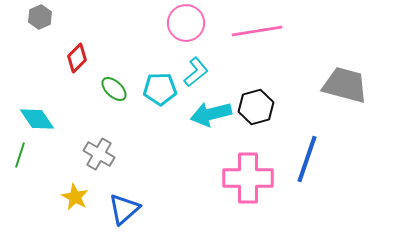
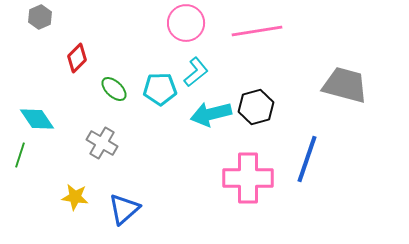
gray cross: moved 3 px right, 11 px up
yellow star: rotated 20 degrees counterclockwise
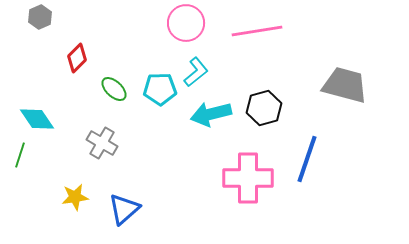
black hexagon: moved 8 px right, 1 px down
yellow star: rotated 16 degrees counterclockwise
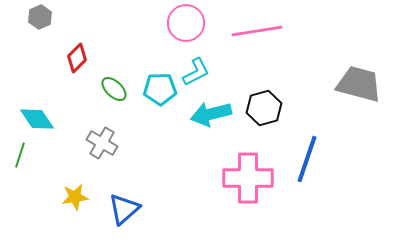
cyan L-shape: rotated 12 degrees clockwise
gray trapezoid: moved 14 px right, 1 px up
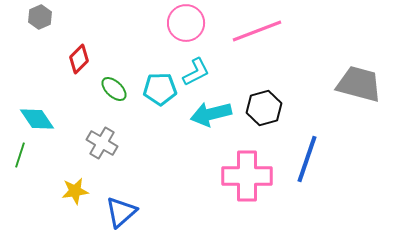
pink line: rotated 12 degrees counterclockwise
red diamond: moved 2 px right, 1 px down
pink cross: moved 1 px left, 2 px up
yellow star: moved 6 px up
blue triangle: moved 3 px left, 3 px down
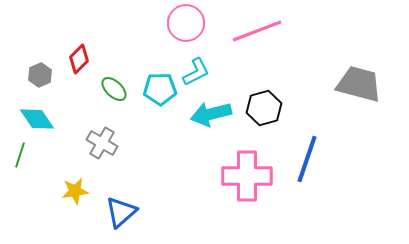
gray hexagon: moved 58 px down
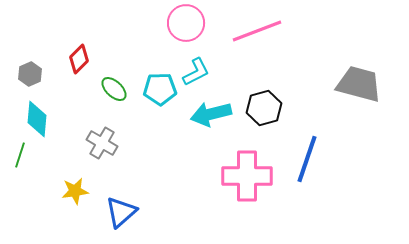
gray hexagon: moved 10 px left, 1 px up
cyan diamond: rotated 39 degrees clockwise
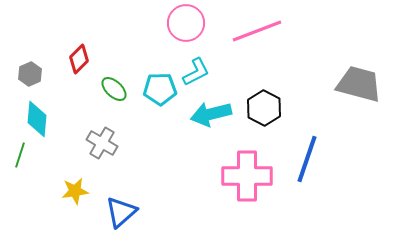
black hexagon: rotated 16 degrees counterclockwise
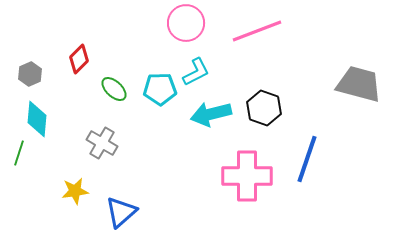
black hexagon: rotated 8 degrees counterclockwise
green line: moved 1 px left, 2 px up
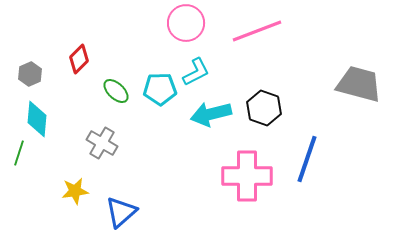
green ellipse: moved 2 px right, 2 px down
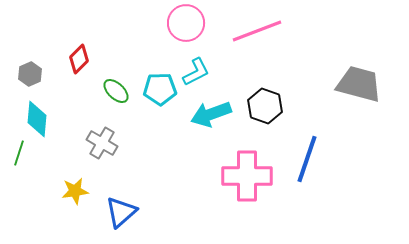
black hexagon: moved 1 px right, 2 px up
cyan arrow: rotated 6 degrees counterclockwise
